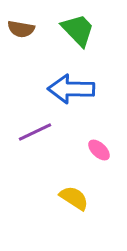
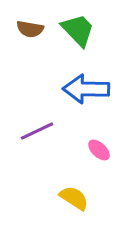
brown semicircle: moved 9 px right
blue arrow: moved 15 px right
purple line: moved 2 px right, 1 px up
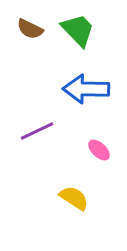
brown semicircle: rotated 16 degrees clockwise
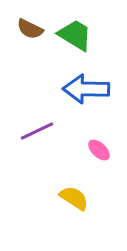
green trapezoid: moved 3 px left, 5 px down; rotated 15 degrees counterclockwise
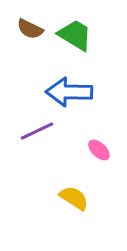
blue arrow: moved 17 px left, 3 px down
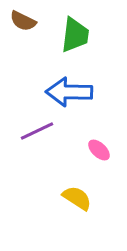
brown semicircle: moved 7 px left, 8 px up
green trapezoid: rotated 66 degrees clockwise
yellow semicircle: moved 3 px right
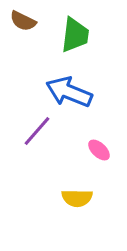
blue arrow: rotated 21 degrees clockwise
purple line: rotated 24 degrees counterclockwise
yellow semicircle: rotated 148 degrees clockwise
